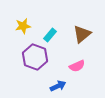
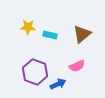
yellow star: moved 5 px right, 1 px down; rotated 14 degrees clockwise
cyan rectangle: rotated 64 degrees clockwise
purple hexagon: moved 15 px down
blue arrow: moved 2 px up
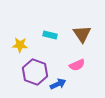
yellow star: moved 8 px left, 18 px down
brown triangle: rotated 24 degrees counterclockwise
pink semicircle: moved 1 px up
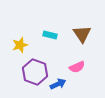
yellow star: rotated 21 degrees counterclockwise
pink semicircle: moved 2 px down
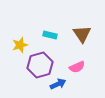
purple hexagon: moved 5 px right, 7 px up; rotated 25 degrees clockwise
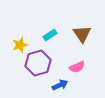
cyan rectangle: rotated 48 degrees counterclockwise
purple hexagon: moved 2 px left, 2 px up
blue arrow: moved 2 px right, 1 px down
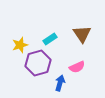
cyan rectangle: moved 4 px down
blue arrow: moved 2 px up; rotated 49 degrees counterclockwise
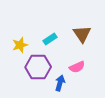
purple hexagon: moved 4 px down; rotated 15 degrees clockwise
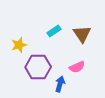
cyan rectangle: moved 4 px right, 8 px up
yellow star: moved 1 px left
blue arrow: moved 1 px down
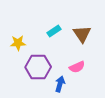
yellow star: moved 1 px left, 2 px up; rotated 14 degrees clockwise
